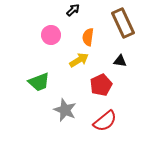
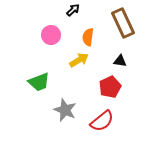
red pentagon: moved 9 px right, 2 px down
red semicircle: moved 3 px left
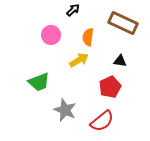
brown rectangle: rotated 40 degrees counterclockwise
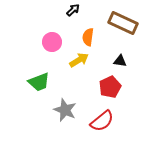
pink circle: moved 1 px right, 7 px down
